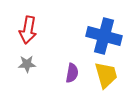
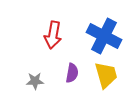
red arrow: moved 25 px right, 5 px down
blue cross: rotated 12 degrees clockwise
gray star: moved 8 px right, 17 px down
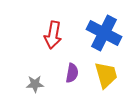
blue cross: moved 3 px up
gray star: moved 3 px down
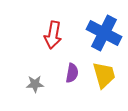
yellow trapezoid: moved 2 px left
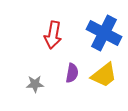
yellow trapezoid: rotated 68 degrees clockwise
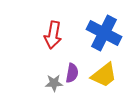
gray star: moved 19 px right, 1 px up
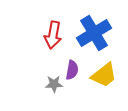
blue cross: moved 10 px left; rotated 32 degrees clockwise
purple semicircle: moved 3 px up
gray star: moved 1 px down
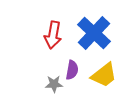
blue cross: rotated 16 degrees counterclockwise
